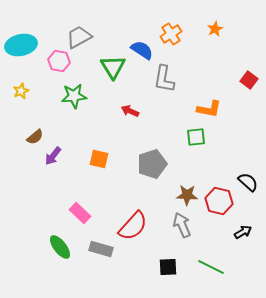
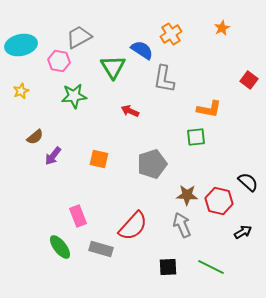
orange star: moved 7 px right, 1 px up
pink rectangle: moved 2 px left, 3 px down; rotated 25 degrees clockwise
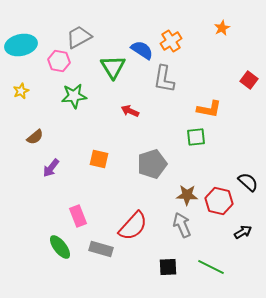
orange cross: moved 7 px down
purple arrow: moved 2 px left, 12 px down
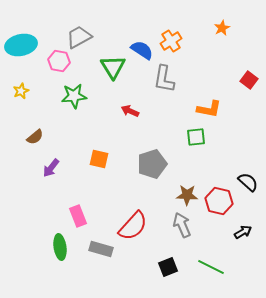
green ellipse: rotated 30 degrees clockwise
black square: rotated 18 degrees counterclockwise
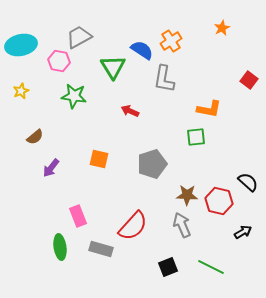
green star: rotated 15 degrees clockwise
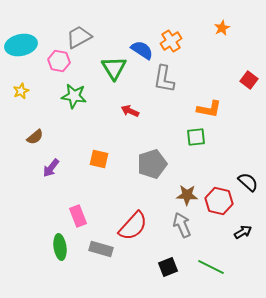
green triangle: moved 1 px right, 1 px down
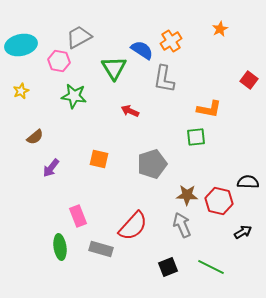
orange star: moved 2 px left, 1 px down
black semicircle: rotated 40 degrees counterclockwise
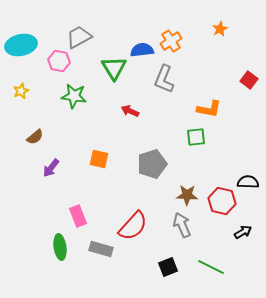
blue semicircle: rotated 40 degrees counterclockwise
gray L-shape: rotated 12 degrees clockwise
red hexagon: moved 3 px right
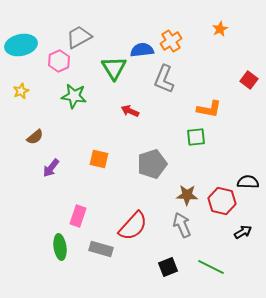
pink hexagon: rotated 25 degrees clockwise
pink rectangle: rotated 40 degrees clockwise
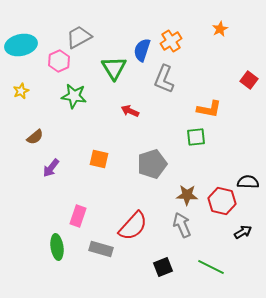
blue semicircle: rotated 65 degrees counterclockwise
green ellipse: moved 3 px left
black square: moved 5 px left
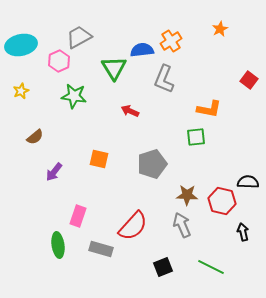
blue semicircle: rotated 65 degrees clockwise
purple arrow: moved 3 px right, 4 px down
black arrow: rotated 72 degrees counterclockwise
green ellipse: moved 1 px right, 2 px up
